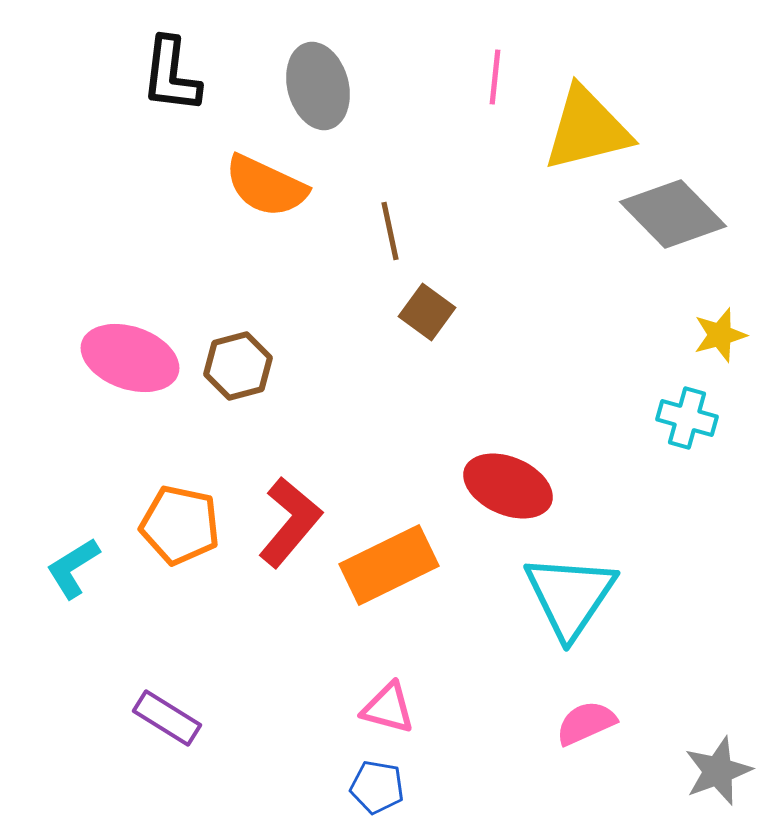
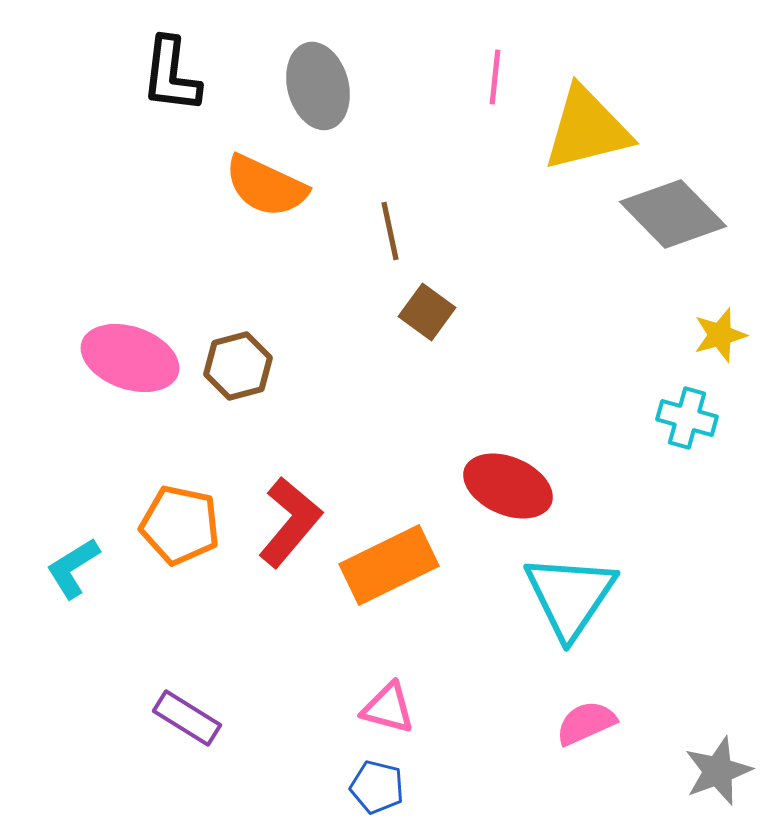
purple rectangle: moved 20 px right
blue pentagon: rotated 4 degrees clockwise
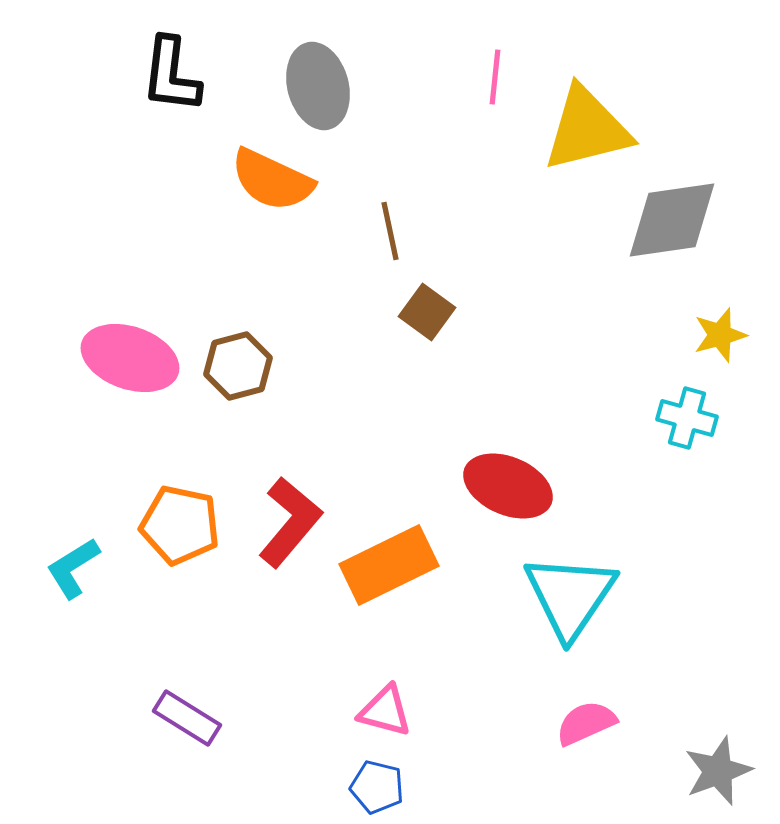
orange semicircle: moved 6 px right, 6 px up
gray diamond: moved 1 px left, 6 px down; rotated 54 degrees counterclockwise
pink triangle: moved 3 px left, 3 px down
